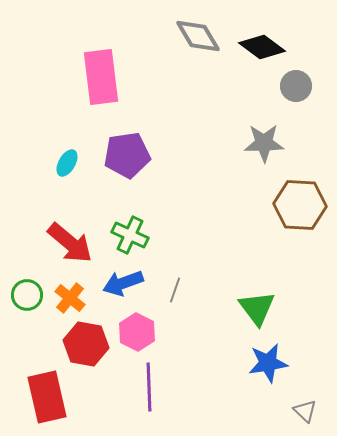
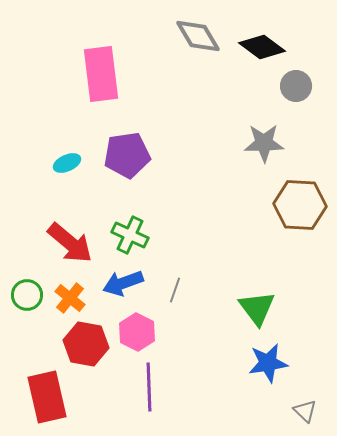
pink rectangle: moved 3 px up
cyan ellipse: rotated 36 degrees clockwise
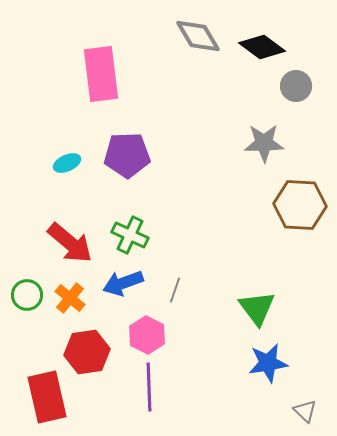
purple pentagon: rotated 6 degrees clockwise
pink hexagon: moved 10 px right, 3 px down
red hexagon: moved 1 px right, 8 px down; rotated 18 degrees counterclockwise
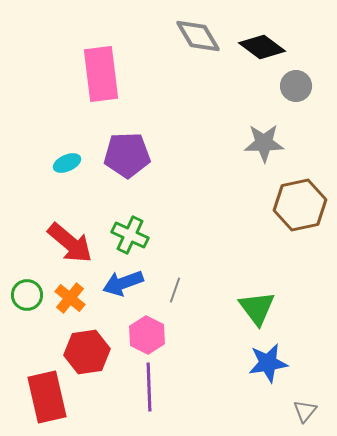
brown hexagon: rotated 15 degrees counterclockwise
gray triangle: rotated 25 degrees clockwise
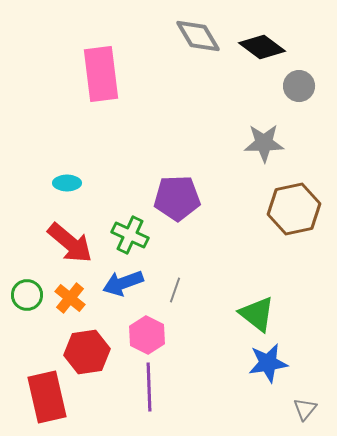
gray circle: moved 3 px right
purple pentagon: moved 50 px right, 43 px down
cyan ellipse: moved 20 px down; rotated 24 degrees clockwise
brown hexagon: moved 6 px left, 4 px down
green triangle: moved 6 px down; rotated 15 degrees counterclockwise
gray triangle: moved 2 px up
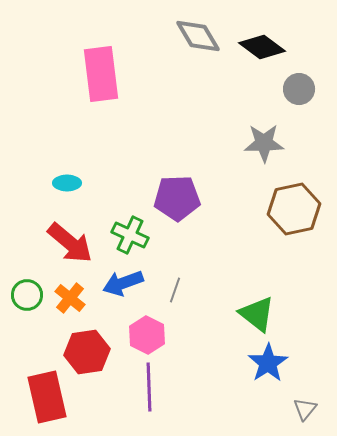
gray circle: moved 3 px down
blue star: rotated 24 degrees counterclockwise
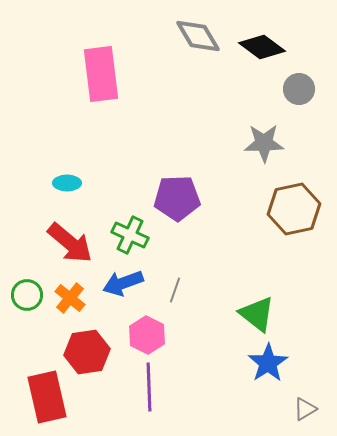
gray triangle: rotated 20 degrees clockwise
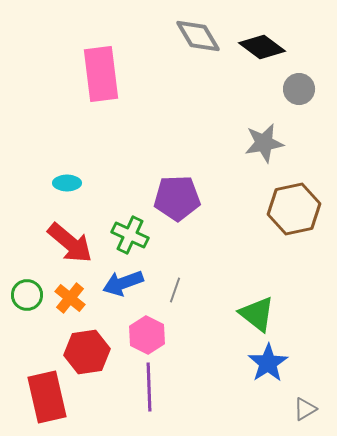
gray star: rotated 9 degrees counterclockwise
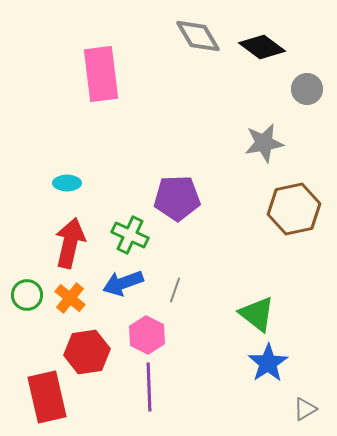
gray circle: moved 8 px right
red arrow: rotated 117 degrees counterclockwise
